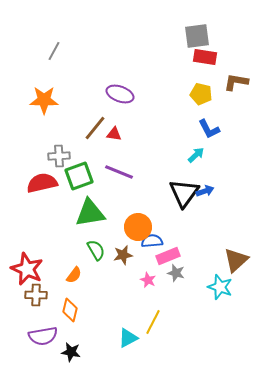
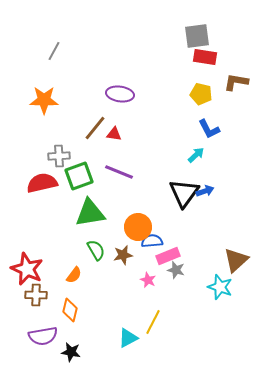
purple ellipse: rotated 12 degrees counterclockwise
gray star: moved 3 px up
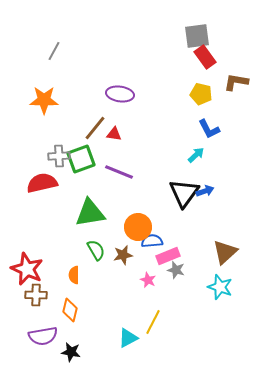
red rectangle: rotated 45 degrees clockwise
green square: moved 2 px right, 17 px up
brown triangle: moved 11 px left, 8 px up
orange semicircle: rotated 144 degrees clockwise
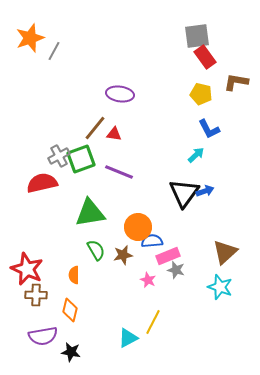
orange star: moved 14 px left, 62 px up; rotated 20 degrees counterclockwise
gray cross: rotated 25 degrees counterclockwise
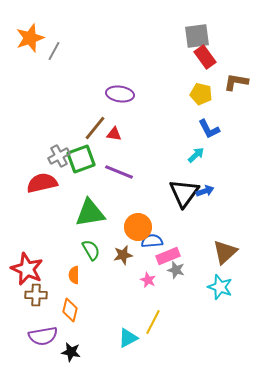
green semicircle: moved 5 px left
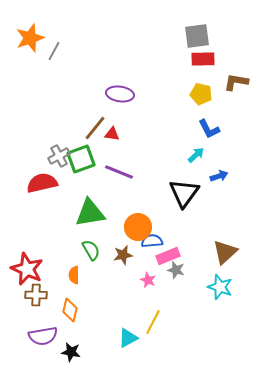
red rectangle: moved 2 px left, 2 px down; rotated 55 degrees counterclockwise
red triangle: moved 2 px left
blue arrow: moved 14 px right, 15 px up
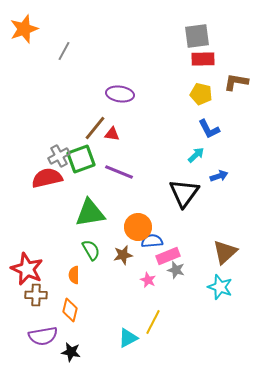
orange star: moved 6 px left, 9 px up
gray line: moved 10 px right
red semicircle: moved 5 px right, 5 px up
